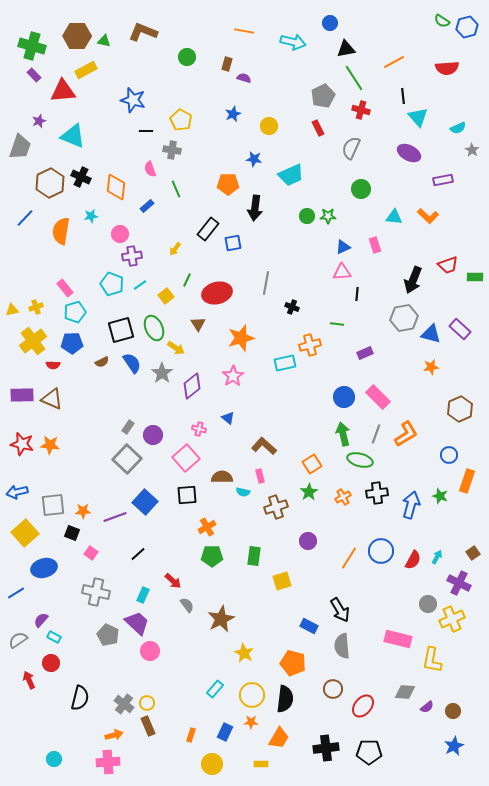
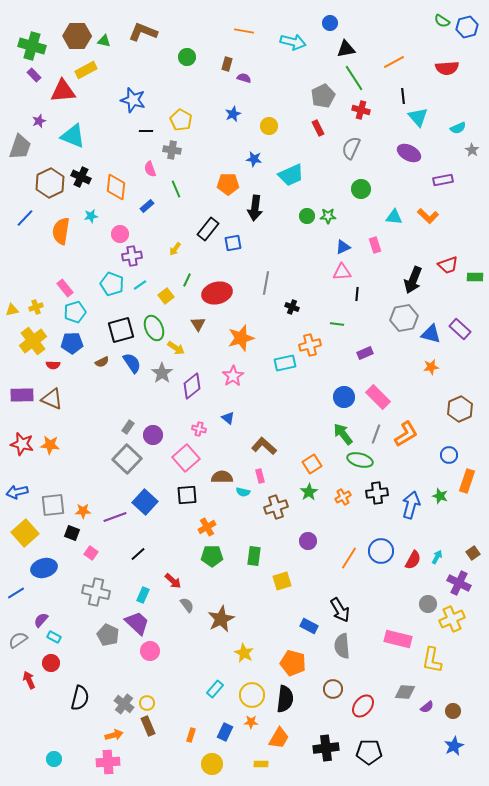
green arrow at (343, 434): rotated 25 degrees counterclockwise
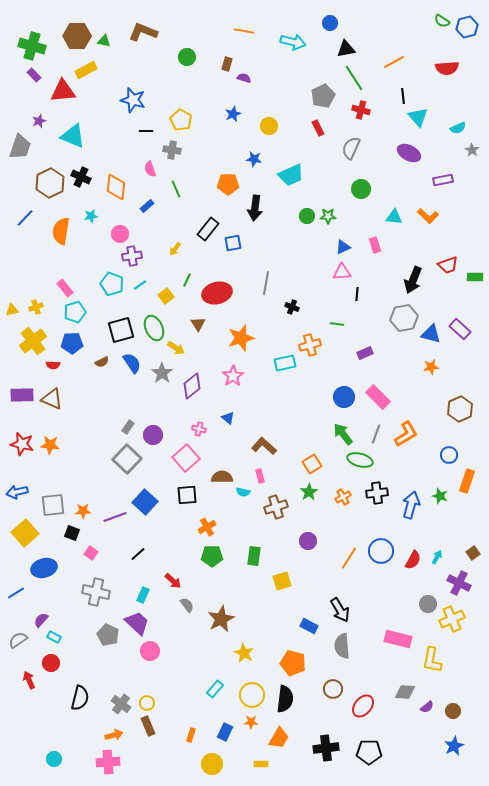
gray cross at (124, 704): moved 3 px left
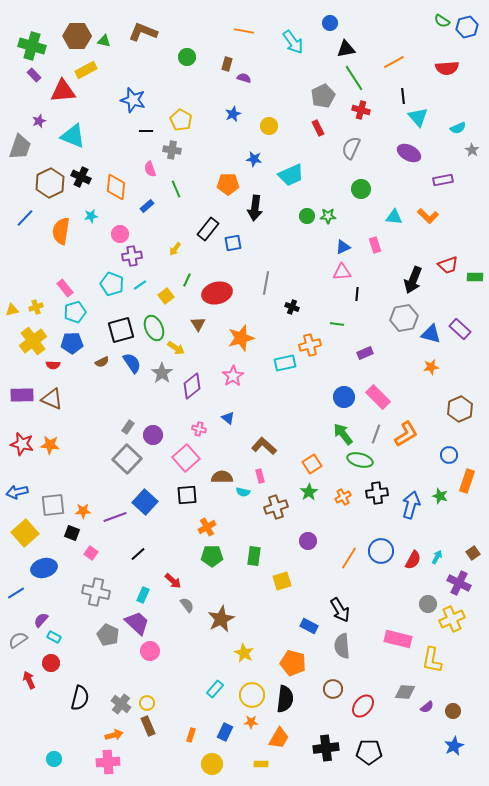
cyan arrow at (293, 42): rotated 40 degrees clockwise
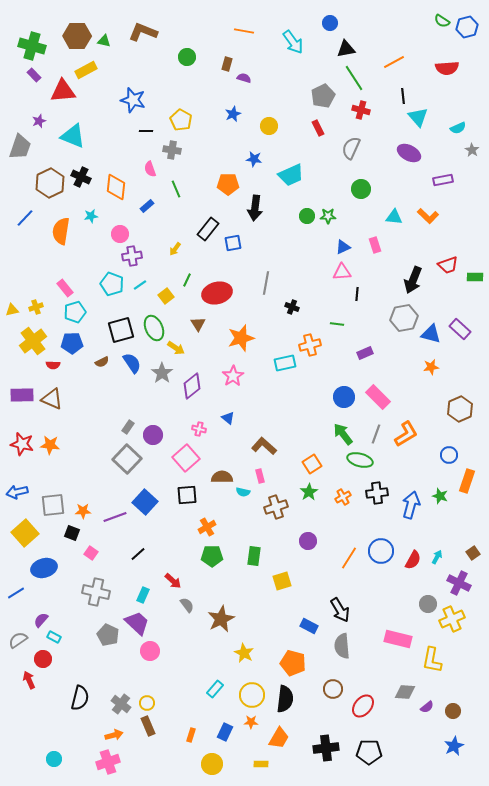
red circle at (51, 663): moved 8 px left, 4 px up
pink cross at (108, 762): rotated 15 degrees counterclockwise
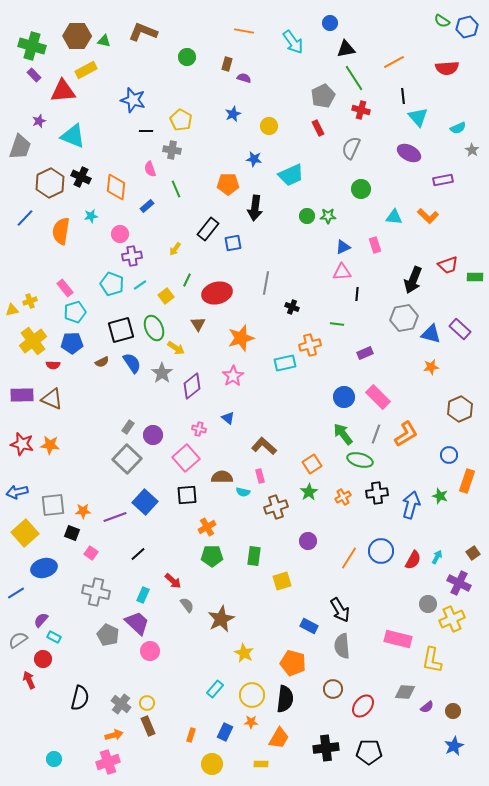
yellow cross at (36, 307): moved 6 px left, 6 px up
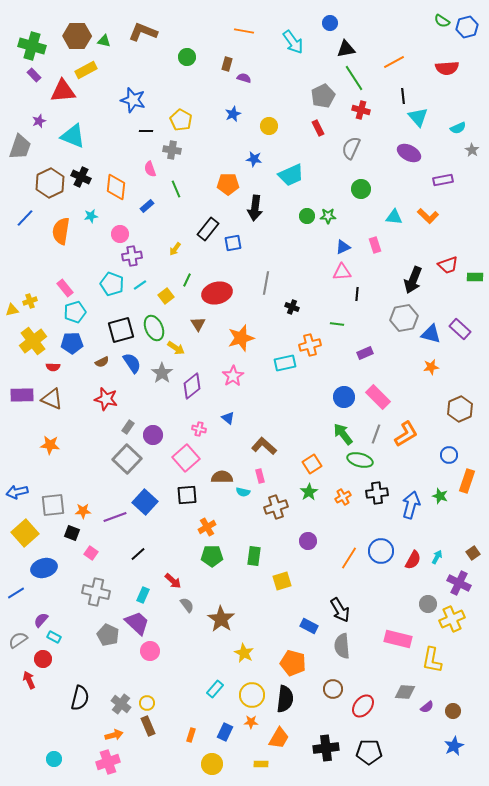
red semicircle at (53, 365): moved 2 px down
red star at (22, 444): moved 84 px right, 45 px up
brown star at (221, 619): rotated 12 degrees counterclockwise
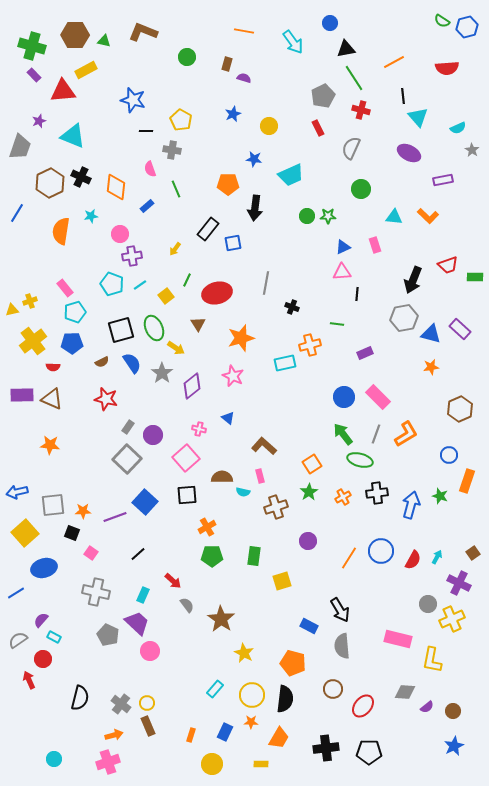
brown hexagon at (77, 36): moved 2 px left, 1 px up
blue line at (25, 218): moved 8 px left, 5 px up; rotated 12 degrees counterclockwise
pink star at (233, 376): rotated 15 degrees counterclockwise
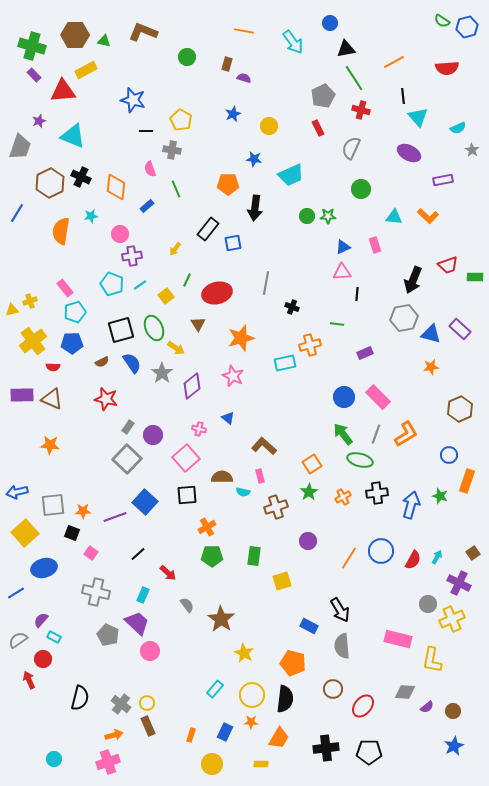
red arrow at (173, 581): moved 5 px left, 8 px up
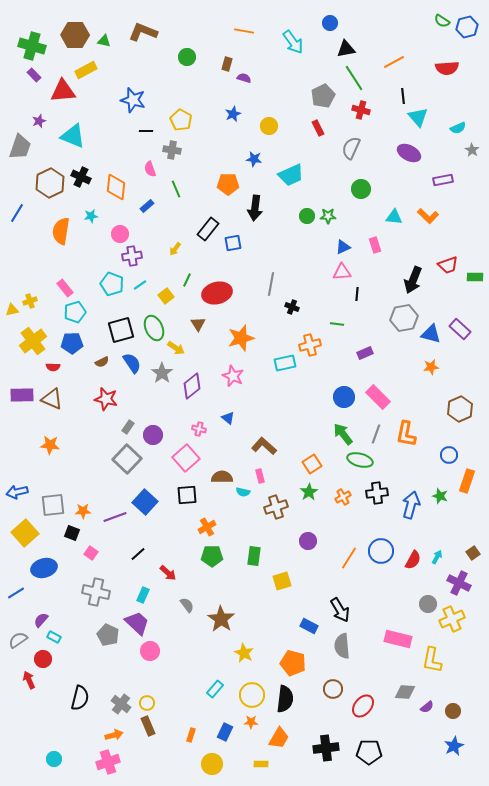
gray line at (266, 283): moved 5 px right, 1 px down
orange L-shape at (406, 434): rotated 132 degrees clockwise
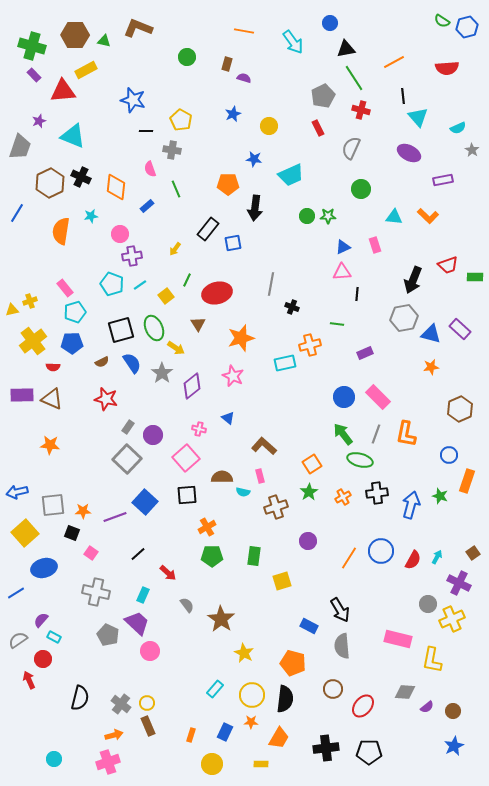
brown L-shape at (143, 32): moved 5 px left, 4 px up
